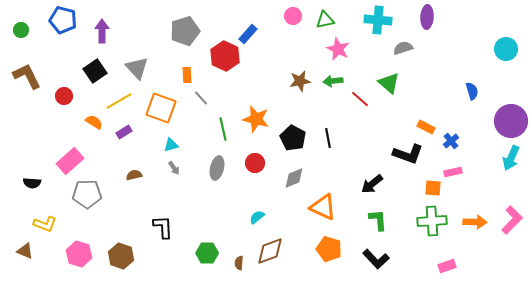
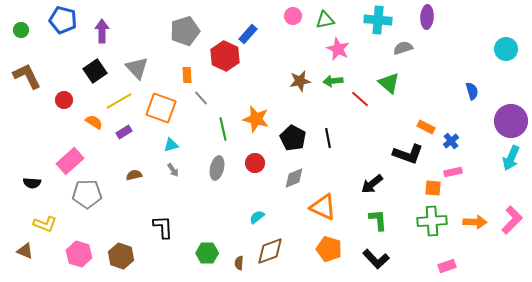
red circle at (64, 96): moved 4 px down
gray arrow at (174, 168): moved 1 px left, 2 px down
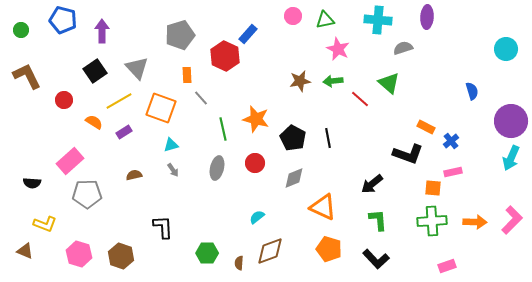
gray pentagon at (185, 31): moved 5 px left, 4 px down
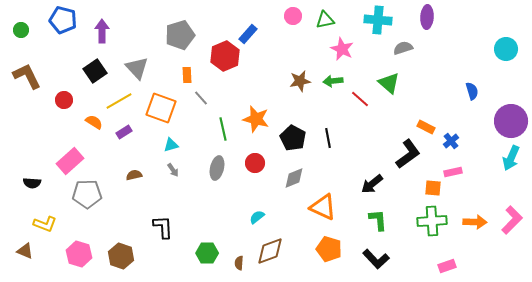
pink star at (338, 49): moved 4 px right
red hexagon at (225, 56): rotated 12 degrees clockwise
black L-shape at (408, 154): rotated 56 degrees counterclockwise
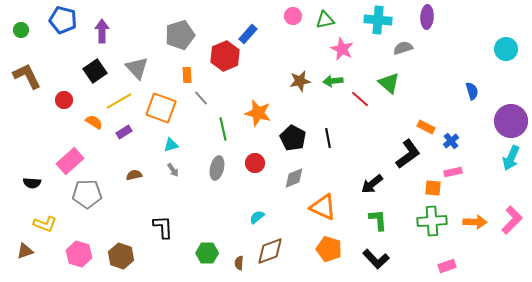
orange star at (256, 119): moved 2 px right, 6 px up
brown triangle at (25, 251): rotated 42 degrees counterclockwise
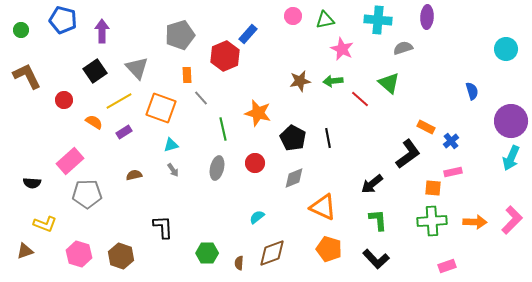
brown diamond at (270, 251): moved 2 px right, 2 px down
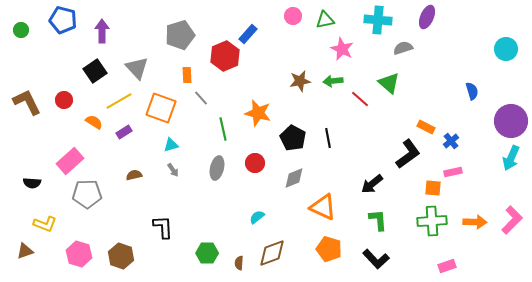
purple ellipse at (427, 17): rotated 20 degrees clockwise
brown L-shape at (27, 76): moved 26 px down
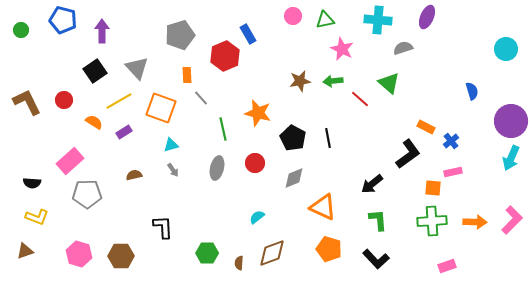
blue rectangle at (248, 34): rotated 72 degrees counterclockwise
yellow L-shape at (45, 224): moved 8 px left, 7 px up
brown hexagon at (121, 256): rotated 20 degrees counterclockwise
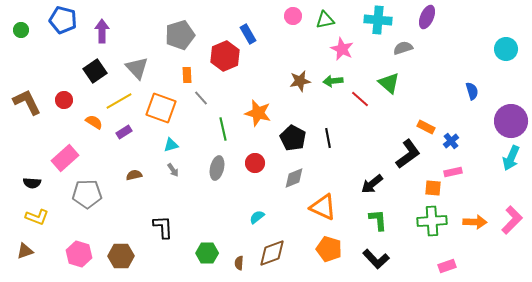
pink rectangle at (70, 161): moved 5 px left, 3 px up
